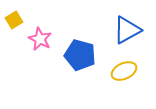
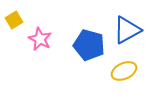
blue pentagon: moved 9 px right, 10 px up
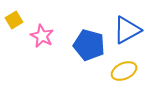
pink star: moved 2 px right, 3 px up
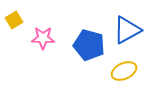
pink star: moved 1 px right, 2 px down; rotated 25 degrees counterclockwise
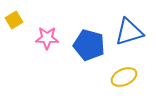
blue triangle: moved 2 px right, 2 px down; rotated 12 degrees clockwise
pink star: moved 4 px right
yellow ellipse: moved 6 px down
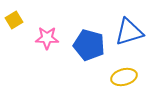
yellow ellipse: rotated 10 degrees clockwise
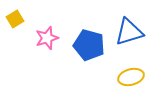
yellow square: moved 1 px right, 1 px up
pink star: rotated 20 degrees counterclockwise
yellow ellipse: moved 7 px right
